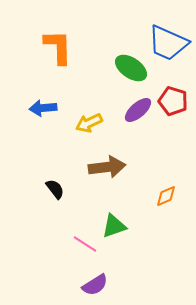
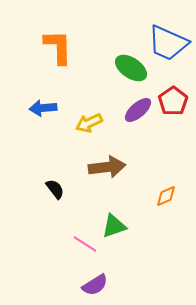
red pentagon: rotated 20 degrees clockwise
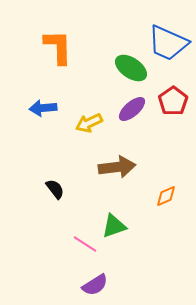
purple ellipse: moved 6 px left, 1 px up
brown arrow: moved 10 px right
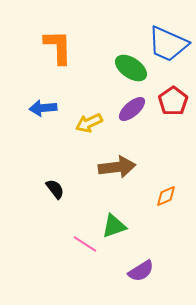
blue trapezoid: moved 1 px down
purple semicircle: moved 46 px right, 14 px up
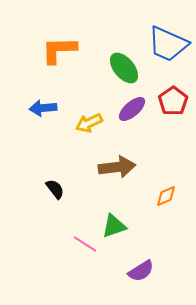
orange L-shape: moved 1 px right, 3 px down; rotated 90 degrees counterclockwise
green ellipse: moved 7 px left; rotated 16 degrees clockwise
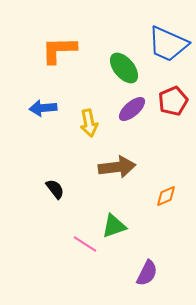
red pentagon: rotated 12 degrees clockwise
yellow arrow: rotated 76 degrees counterclockwise
purple semicircle: moved 6 px right, 2 px down; rotated 32 degrees counterclockwise
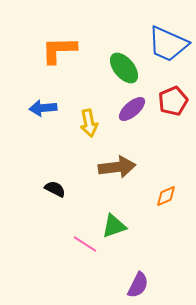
black semicircle: rotated 25 degrees counterclockwise
purple semicircle: moved 9 px left, 12 px down
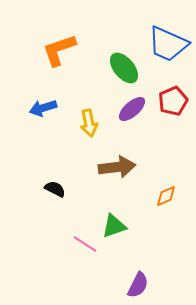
orange L-shape: rotated 18 degrees counterclockwise
blue arrow: rotated 12 degrees counterclockwise
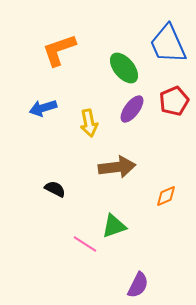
blue trapezoid: rotated 42 degrees clockwise
red pentagon: moved 1 px right
purple ellipse: rotated 12 degrees counterclockwise
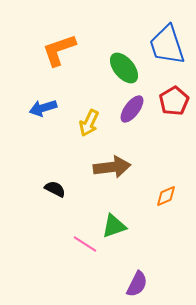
blue trapezoid: moved 1 px left, 1 px down; rotated 6 degrees clockwise
red pentagon: rotated 8 degrees counterclockwise
yellow arrow: rotated 36 degrees clockwise
brown arrow: moved 5 px left
purple semicircle: moved 1 px left, 1 px up
